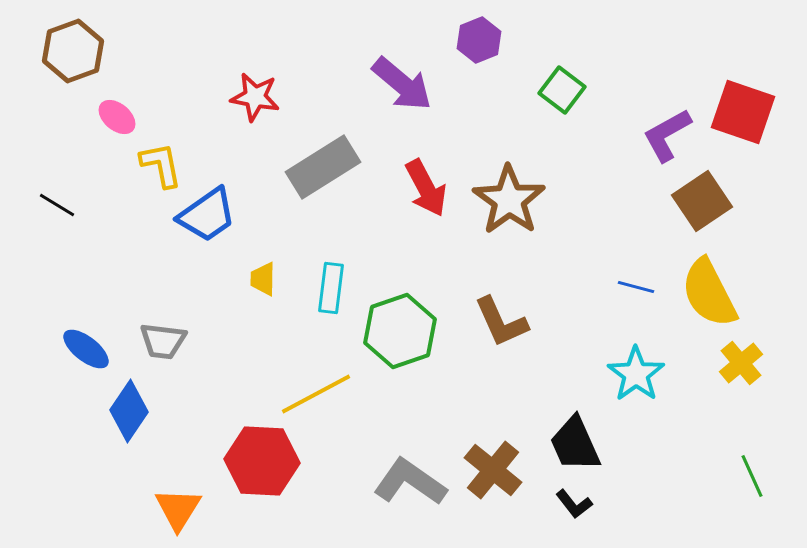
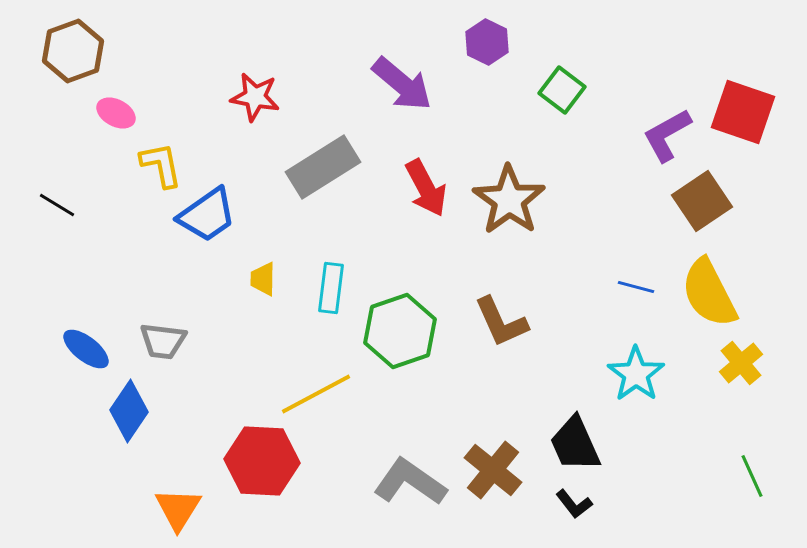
purple hexagon: moved 8 px right, 2 px down; rotated 12 degrees counterclockwise
pink ellipse: moved 1 px left, 4 px up; rotated 12 degrees counterclockwise
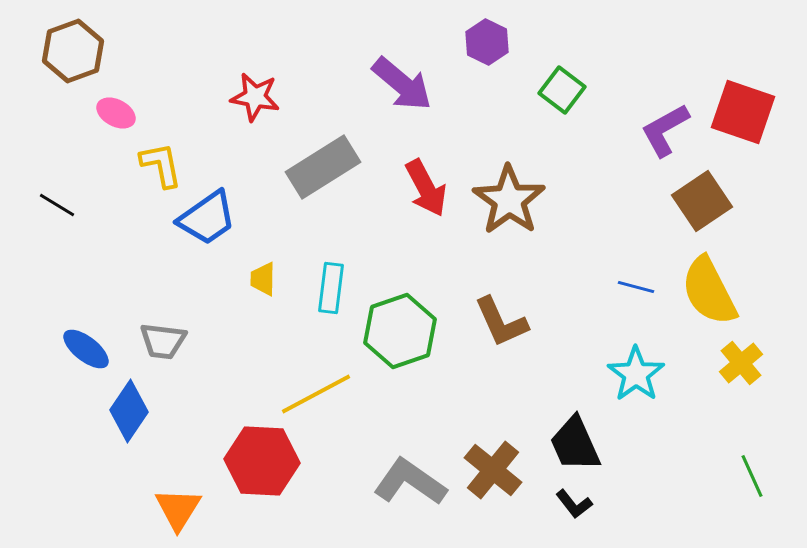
purple L-shape: moved 2 px left, 5 px up
blue trapezoid: moved 3 px down
yellow semicircle: moved 2 px up
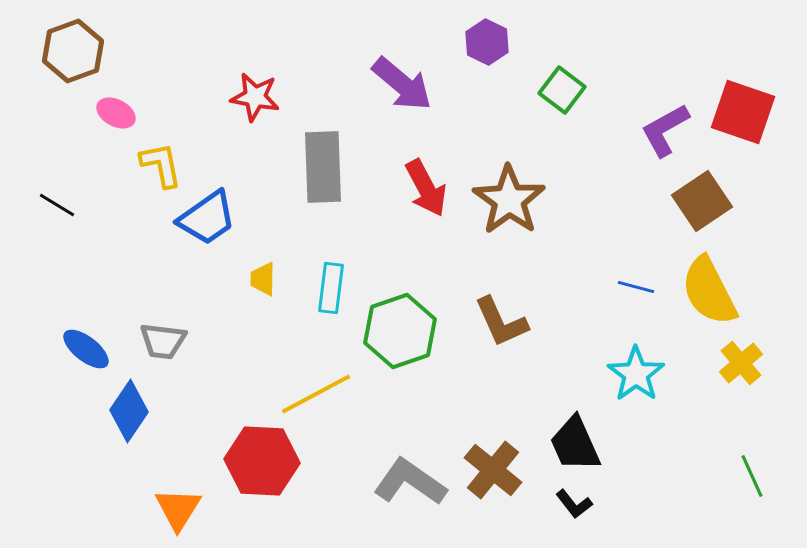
gray rectangle: rotated 60 degrees counterclockwise
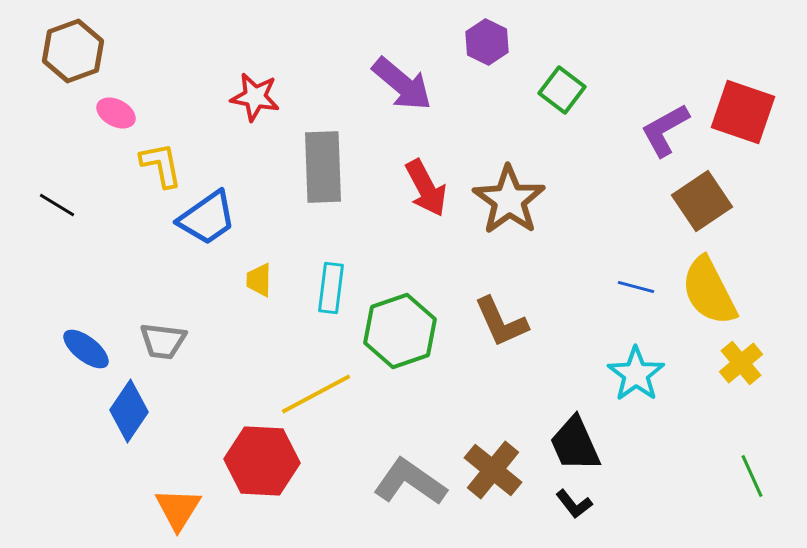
yellow trapezoid: moved 4 px left, 1 px down
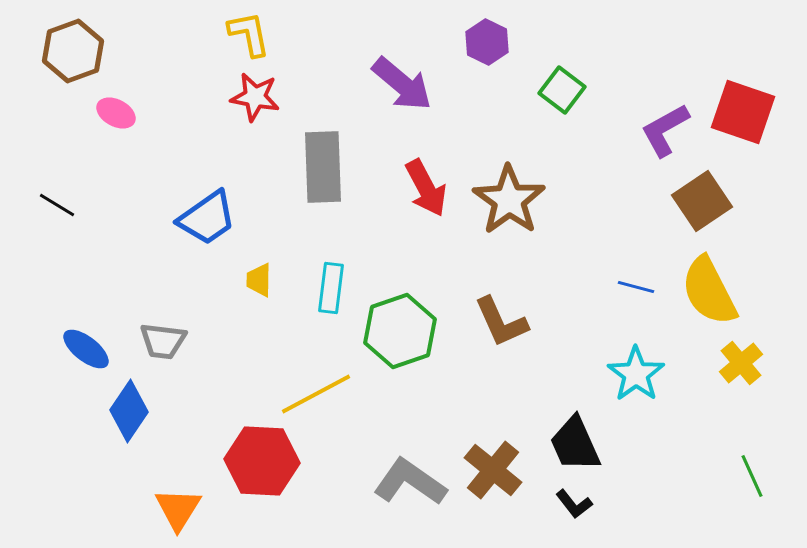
yellow L-shape: moved 88 px right, 131 px up
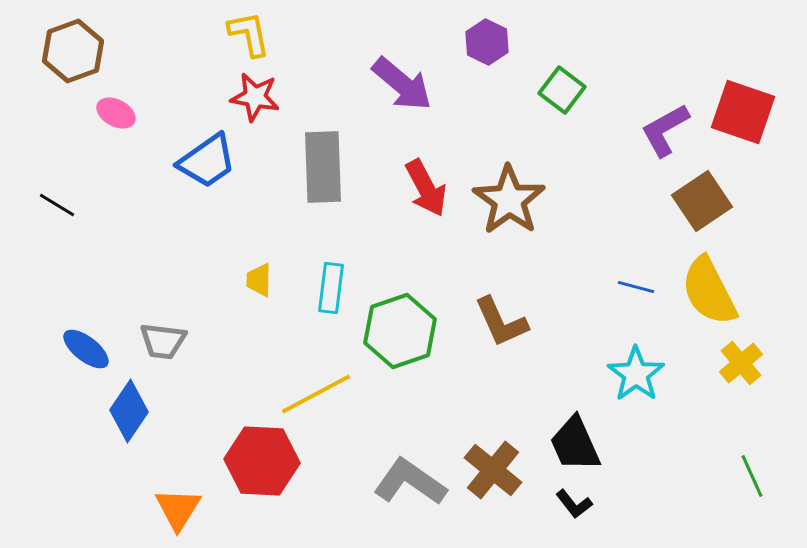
blue trapezoid: moved 57 px up
